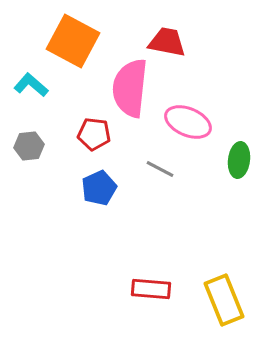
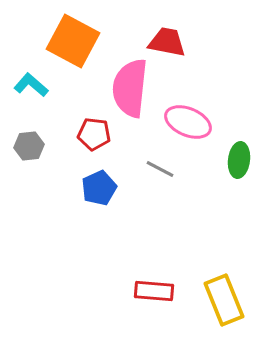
red rectangle: moved 3 px right, 2 px down
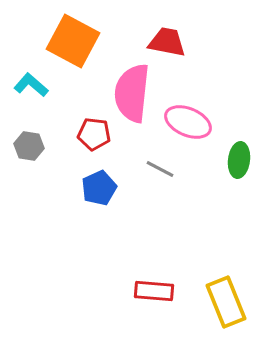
pink semicircle: moved 2 px right, 5 px down
gray hexagon: rotated 16 degrees clockwise
yellow rectangle: moved 2 px right, 2 px down
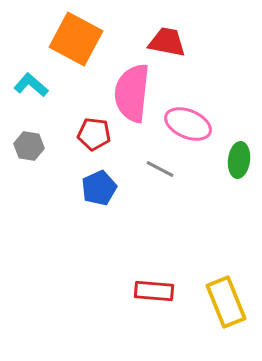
orange square: moved 3 px right, 2 px up
pink ellipse: moved 2 px down
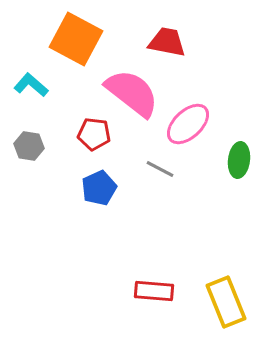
pink semicircle: rotated 122 degrees clockwise
pink ellipse: rotated 66 degrees counterclockwise
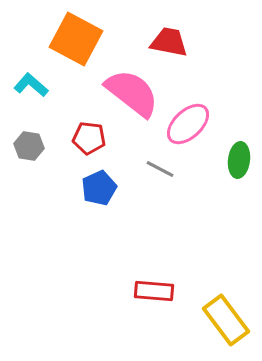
red trapezoid: moved 2 px right
red pentagon: moved 5 px left, 4 px down
yellow rectangle: moved 18 px down; rotated 15 degrees counterclockwise
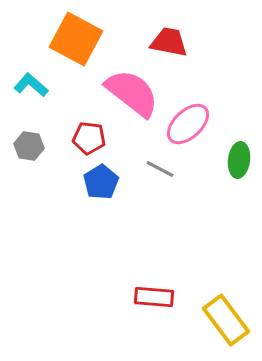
blue pentagon: moved 2 px right, 6 px up; rotated 8 degrees counterclockwise
red rectangle: moved 6 px down
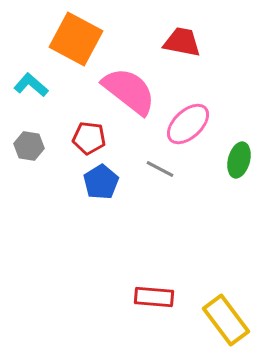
red trapezoid: moved 13 px right
pink semicircle: moved 3 px left, 2 px up
green ellipse: rotated 8 degrees clockwise
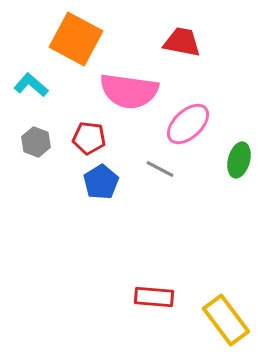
pink semicircle: rotated 150 degrees clockwise
gray hexagon: moved 7 px right, 4 px up; rotated 12 degrees clockwise
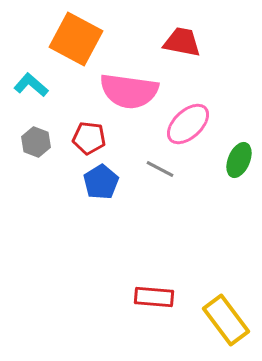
green ellipse: rotated 8 degrees clockwise
